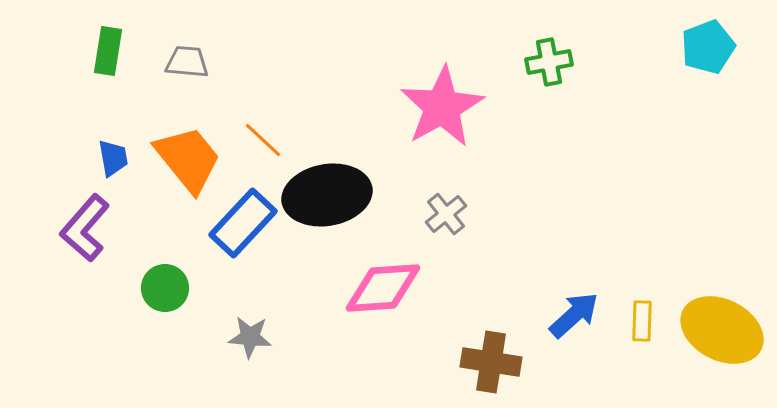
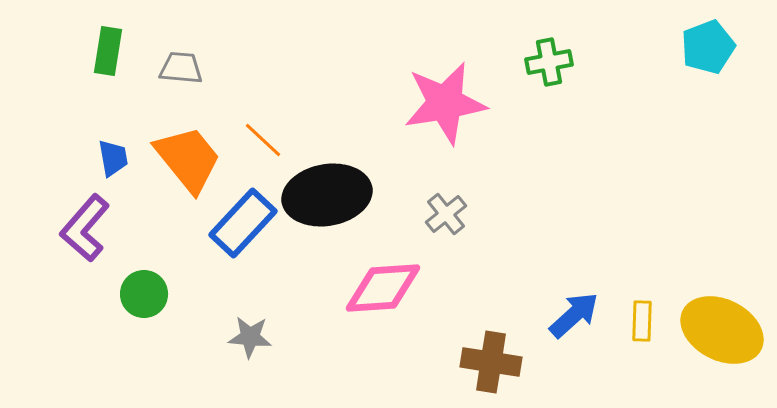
gray trapezoid: moved 6 px left, 6 px down
pink star: moved 3 px right, 4 px up; rotated 20 degrees clockwise
green circle: moved 21 px left, 6 px down
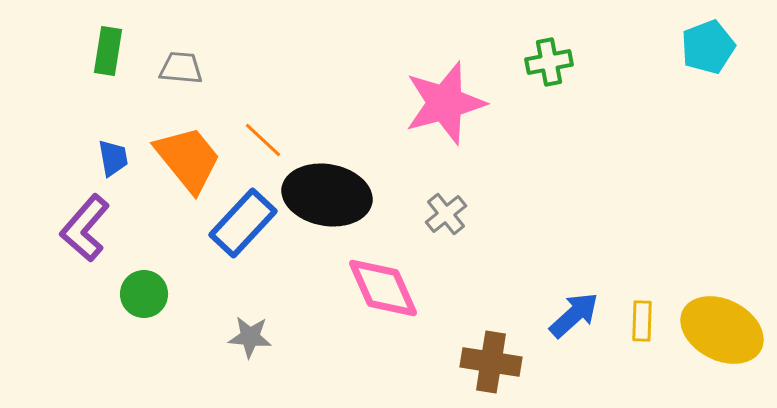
pink star: rotated 6 degrees counterclockwise
black ellipse: rotated 20 degrees clockwise
pink diamond: rotated 70 degrees clockwise
